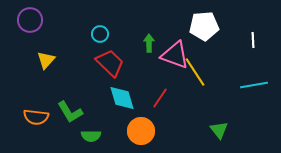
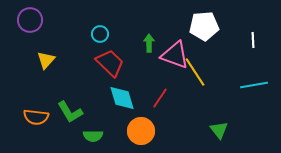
green semicircle: moved 2 px right
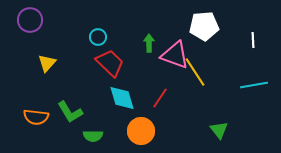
cyan circle: moved 2 px left, 3 px down
yellow triangle: moved 1 px right, 3 px down
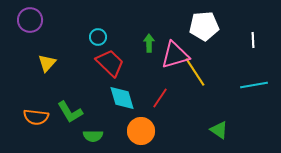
pink triangle: rotated 36 degrees counterclockwise
green triangle: rotated 18 degrees counterclockwise
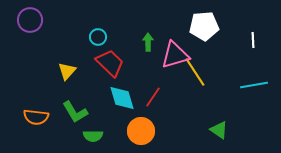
green arrow: moved 1 px left, 1 px up
yellow triangle: moved 20 px right, 8 px down
red line: moved 7 px left, 1 px up
green L-shape: moved 5 px right
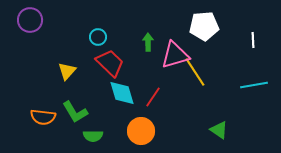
cyan diamond: moved 5 px up
orange semicircle: moved 7 px right
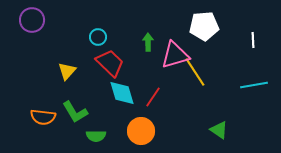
purple circle: moved 2 px right
green semicircle: moved 3 px right
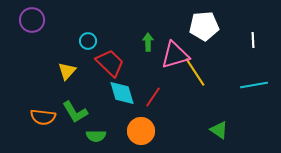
cyan circle: moved 10 px left, 4 px down
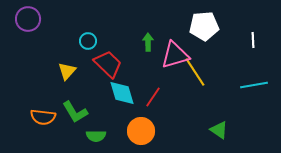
purple circle: moved 4 px left, 1 px up
red trapezoid: moved 2 px left, 1 px down
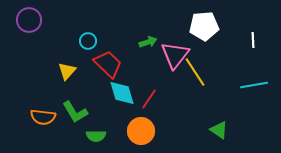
purple circle: moved 1 px right, 1 px down
green arrow: rotated 72 degrees clockwise
pink triangle: rotated 36 degrees counterclockwise
red line: moved 4 px left, 2 px down
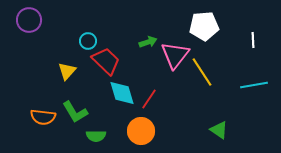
red trapezoid: moved 2 px left, 3 px up
yellow line: moved 7 px right
